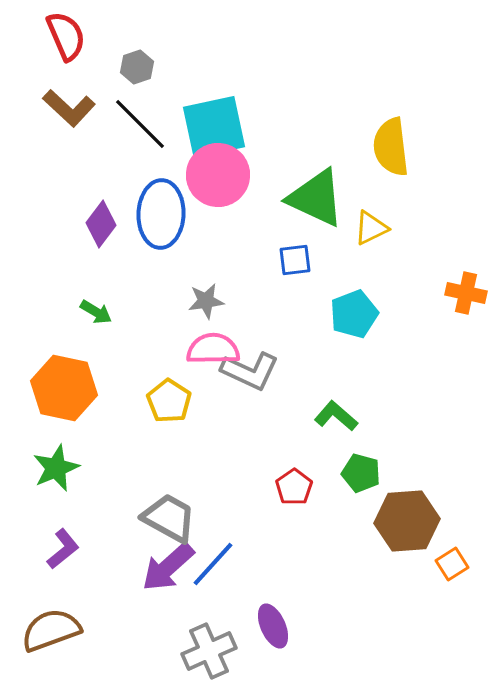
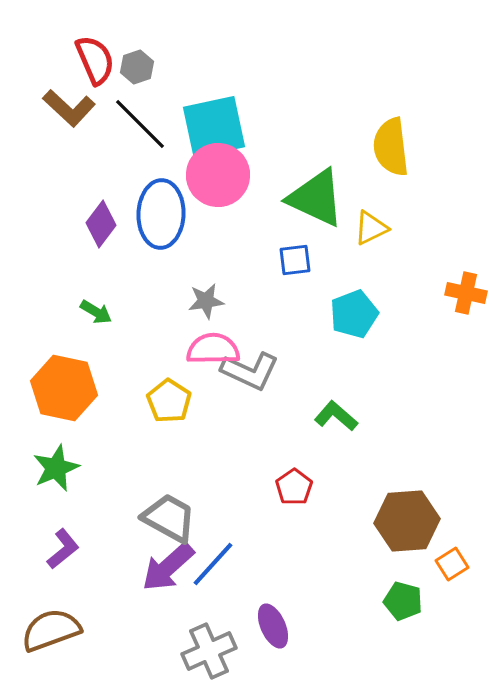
red semicircle: moved 29 px right, 24 px down
green pentagon: moved 42 px right, 128 px down
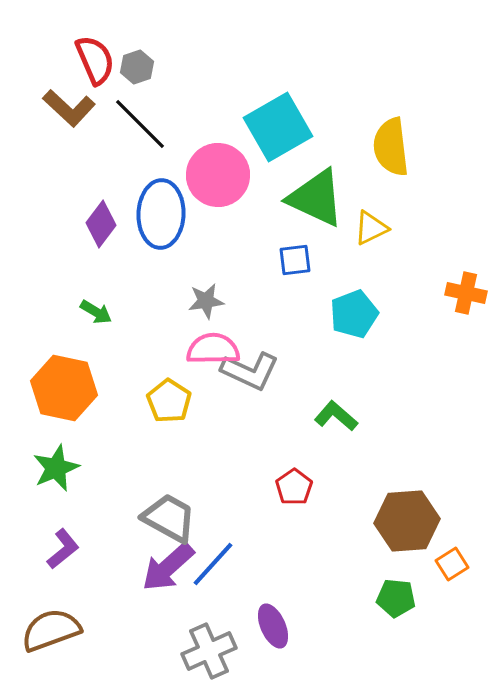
cyan square: moved 64 px right; rotated 18 degrees counterclockwise
green pentagon: moved 7 px left, 3 px up; rotated 9 degrees counterclockwise
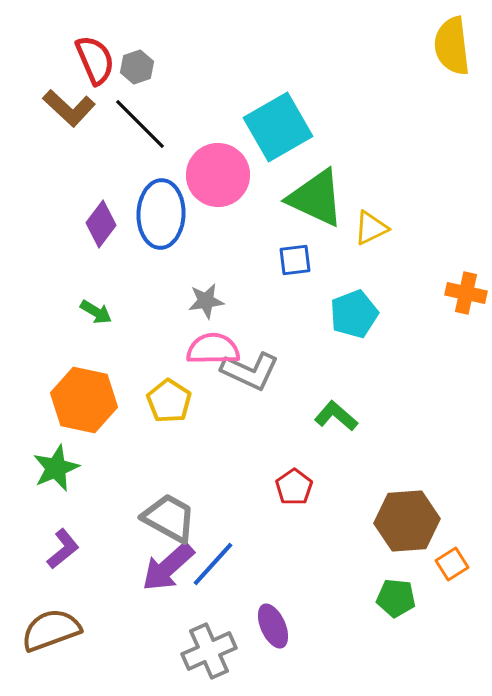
yellow semicircle: moved 61 px right, 101 px up
orange hexagon: moved 20 px right, 12 px down
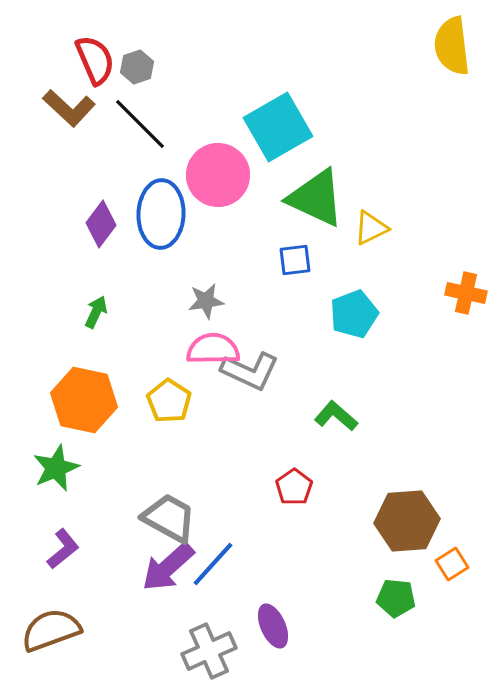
green arrow: rotated 96 degrees counterclockwise
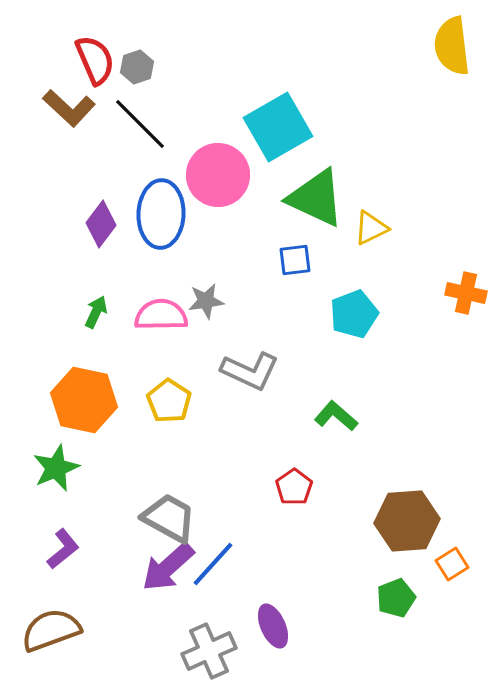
pink semicircle: moved 52 px left, 34 px up
green pentagon: rotated 27 degrees counterclockwise
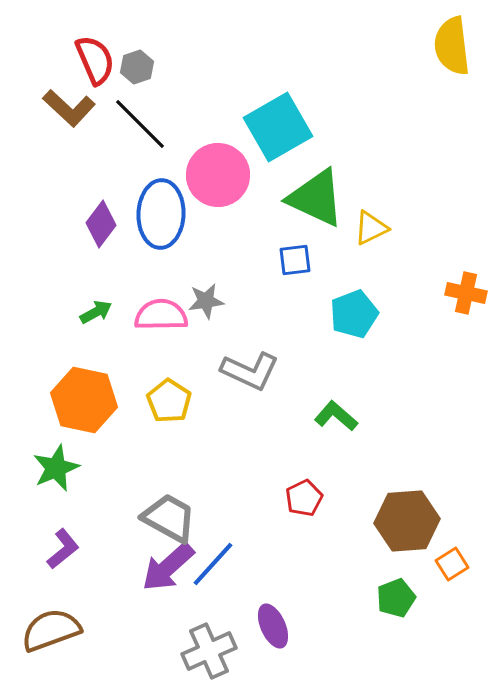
green arrow: rotated 36 degrees clockwise
red pentagon: moved 10 px right, 11 px down; rotated 9 degrees clockwise
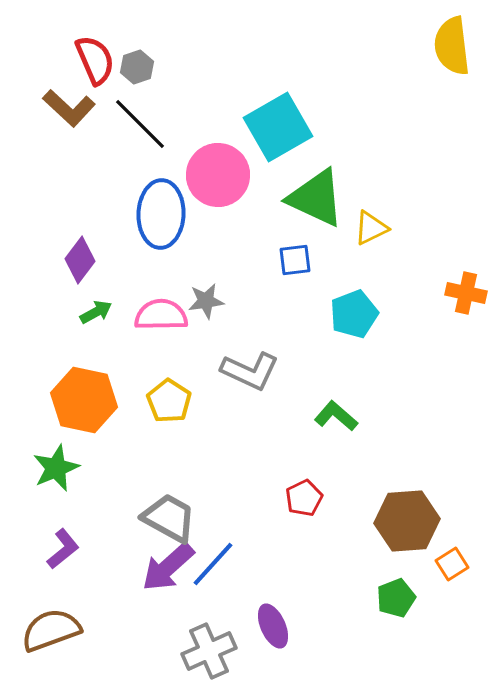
purple diamond: moved 21 px left, 36 px down
